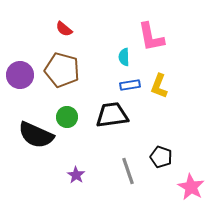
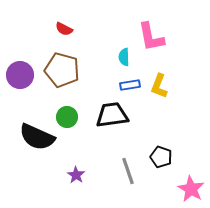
red semicircle: rotated 12 degrees counterclockwise
black semicircle: moved 1 px right, 2 px down
pink star: moved 2 px down
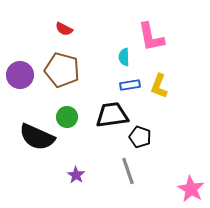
black pentagon: moved 21 px left, 20 px up
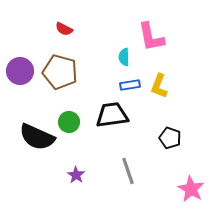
brown pentagon: moved 2 px left, 2 px down
purple circle: moved 4 px up
green circle: moved 2 px right, 5 px down
black pentagon: moved 30 px right, 1 px down
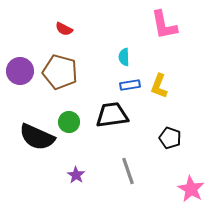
pink L-shape: moved 13 px right, 12 px up
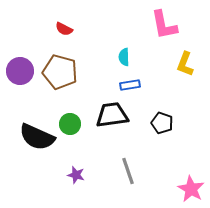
yellow L-shape: moved 26 px right, 22 px up
green circle: moved 1 px right, 2 px down
black pentagon: moved 8 px left, 15 px up
purple star: rotated 18 degrees counterclockwise
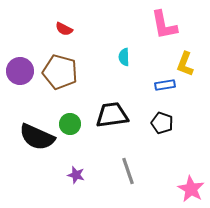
blue rectangle: moved 35 px right
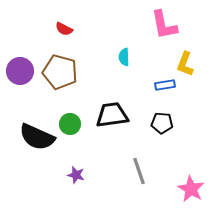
black pentagon: rotated 15 degrees counterclockwise
gray line: moved 11 px right
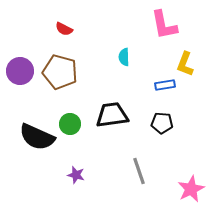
pink star: rotated 16 degrees clockwise
